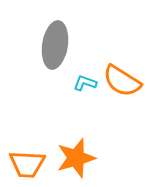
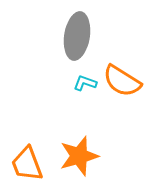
gray ellipse: moved 22 px right, 9 px up
orange star: moved 3 px right, 2 px up
orange trapezoid: rotated 66 degrees clockwise
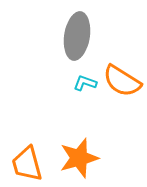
orange star: moved 2 px down
orange trapezoid: rotated 6 degrees clockwise
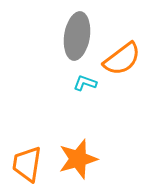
orange semicircle: moved 22 px up; rotated 69 degrees counterclockwise
orange star: moved 1 px left, 1 px down
orange trapezoid: rotated 24 degrees clockwise
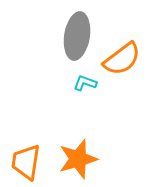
orange trapezoid: moved 1 px left, 2 px up
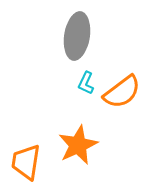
orange semicircle: moved 33 px down
cyan L-shape: moved 1 px right; rotated 85 degrees counterclockwise
orange star: moved 14 px up; rotated 9 degrees counterclockwise
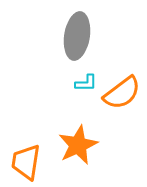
cyan L-shape: rotated 115 degrees counterclockwise
orange semicircle: moved 1 px down
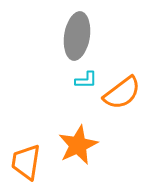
cyan L-shape: moved 3 px up
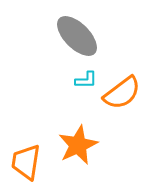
gray ellipse: rotated 54 degrees counterclockwise
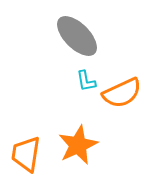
cyan L-shape: moved 1 px down; rotated 80 degrees clockwise
orange semicircle: rotated 12 degrees clockwise
orange trapezoid: moved 8 px up
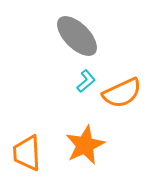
cyan L-shape: rotated 120 degrees counterclockwise
orange star: moved 7 px right
orange trapezoid: moved 1 px right, 1 px up; rotated 12 degrees counterclockwise
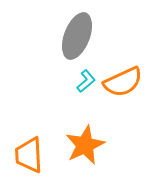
gray ellipse: rotated 66 degrees clockwise
orange semicircle: moved 1 px right, 11 px up
orange trapezoid: moved 2 px right, 2 px down
